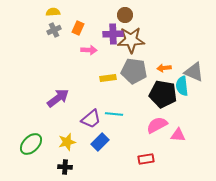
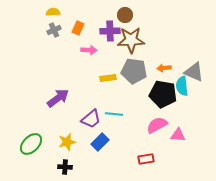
purple cross: moved 3 px left, 3 px up
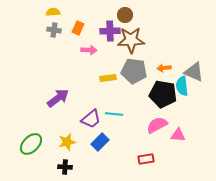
gray cross: rotated 32 degrees clockwise
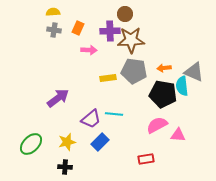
brown circle: moved 1 px up
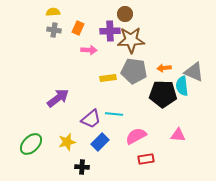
black pentagon: rotated 8 degrees counterclockwise
pink semicircle: moved 21 px left, 11 px down
black cross: moved 17 px right
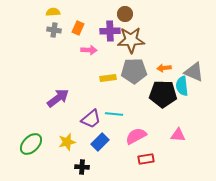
gray pentagon: rotated 10 degrees counterclockwise
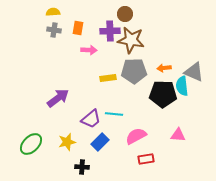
orange rectangle: rotated 16 degrees counterclockwise
brown star: rotated 12 degrees clockwise
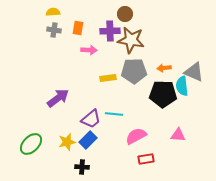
blue rectangle: moved 12 px left, 2 px up
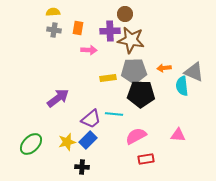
black pentagon: moved 22 px left
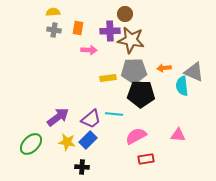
purple arrow: moved 19 px down
yellow star: rotated 24 degrees clockwise
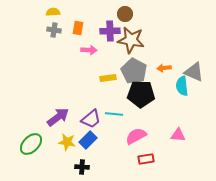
gray pentagon: rotated 30 degrees clockwise
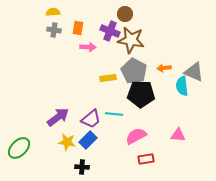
purple cross: rotated 24 degrees clockwise
pink arrow: moved 1 px left, 3 px up
green ellipse: moved 12 px left, 4 px down
